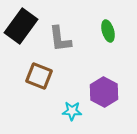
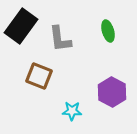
purple hexagon: moved 8 px right
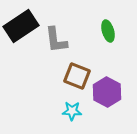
black rectangle: rotated 20 degrees clockwise
gray L-shape: moved 4 px left, 1 px down
brown square: moved 38 px right
purple hexagon: moved 5 px left
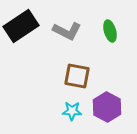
green ellipse: moved 2 px right
gray L-shape: moved 11 px right, 9 px up; rotated 56 degrees counterclockwise
brown square: rotated 12 degrees counterclockwise
purple hexagon: moved 15 px down
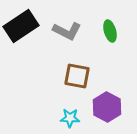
cyan star: moved 2 px left, 7 px down
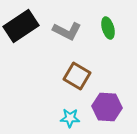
green ellipse: moved 2 px left, 3 px up
brown square: rotated 20 degrees clockwise
purple hexagon: rotated 24 degrees counterclockwise
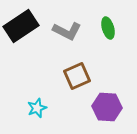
brown square: rotated 36 degrees clockwise
cyan star: moved 33 px left, 10 px up; rotated 24 degrees counterclockwise
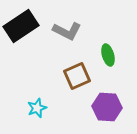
green ellipse: moved 27 px down
